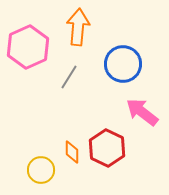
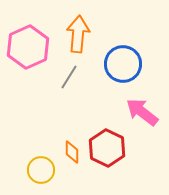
orange arrow: moved 7 px down
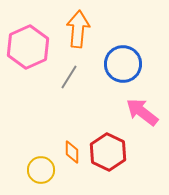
orange arrow: moved 5 px up
red hexagon: moved 1 px right, 4 px down
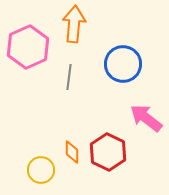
orange arrow: moved 4 px left, 5 px up
gray line: rotated 25 degrees counterclockwise
pink arrow: moved 4 px right, 6 px down
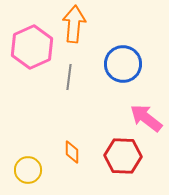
pink hexagon: moved 4 px right
red hexagon: moved 15 px right, 4 px down; rotated 24 degrees counterclockwise
yellow circle: moved 13 px left
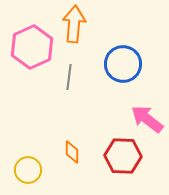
pink arrow: moved 1 px right, 1 px down
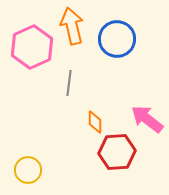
orange arrow: moved 2 px left, 2 px down; rotated 18 degrees counterclockwise
blue circle: moved 6 px left, 25 px up
gray line: moved 6 px down
orange diamond: moved 23 px right, 30 px up
red hexagon: moved 6 px left, 4 px up; rotated 6 degrees counterclockwise
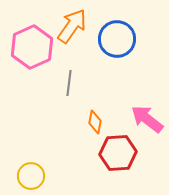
orange arrow: rotated 48 degrees clockwise
orange diamond: rotated 10 degrees clockwise
red hexagon: moved 1 px right, 1 px down
yellow circle: moved 3 px right, 6 px down
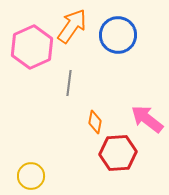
blue circle: moved 1 px right, 4 px up
